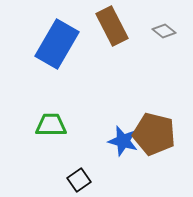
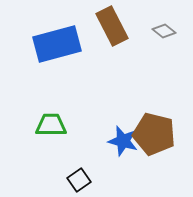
blue rectangle: rotated 45 degrees clockwise
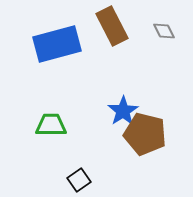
gray diamond: rotated 25 degrees clockwise
brown pentagon: moved 9 px left
blue star: moved 30 px up; rotated 24 degrees clockwise
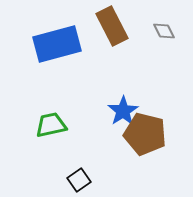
green trapezoid: rotated 12 degrees counterclockwise
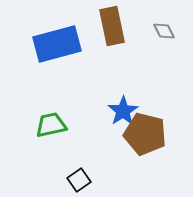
brown rectangle: rotated 15 degrees clockwise
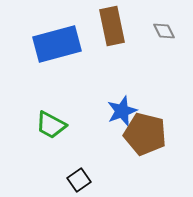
blue star: moved 1 px left; rotated 12 degrees clockwise
green trapezoid: rotated 140 degrees counterclockwise
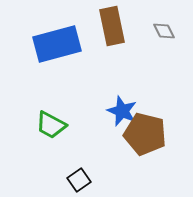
blue star: rotated 28 degrees counterclockwise
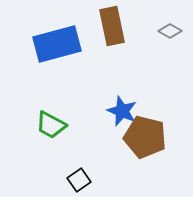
gray diamond: moved 6 px right; rotated 35 degrees counterclockwise
brown pentagon: moved 3 px down
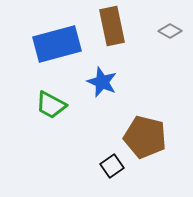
blue star: moved 20 px left, 29 px up
green trapezoid: moved 20 px up
black square: moved 33 px right, 14 px up
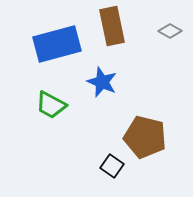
black square: rotated 20 degrees counterclockwise
